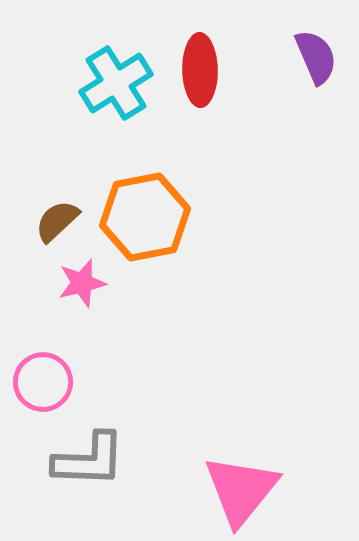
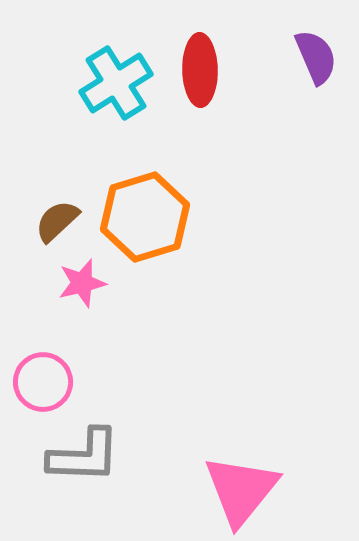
orange hexagon: rotated 6 degrees counterclockwise
gray L-shape: moved 5 px left, 4 px up
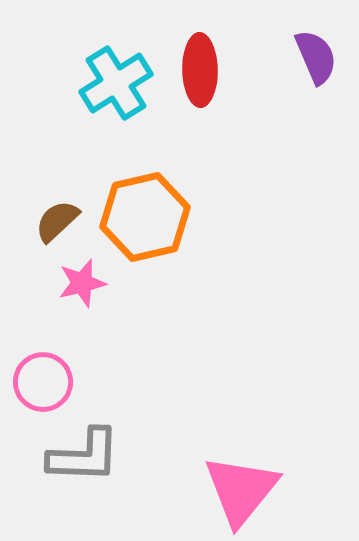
orange hexagon: rotated 4 degrees clockwise
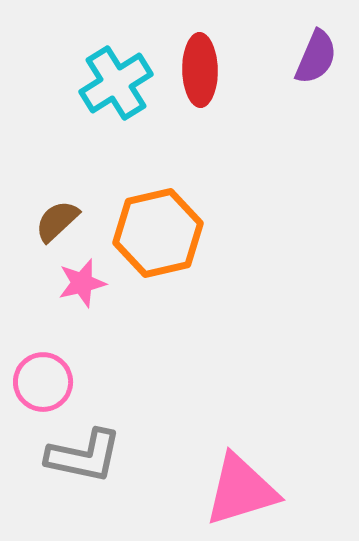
purple semicircle: rotated 46 degrees clockwise
orange hexagon: moved 13 px right, 16 px down
gray L-shape: rotated 10 degrees clockwise
pink triangle: rotated 34 degrees clockwise
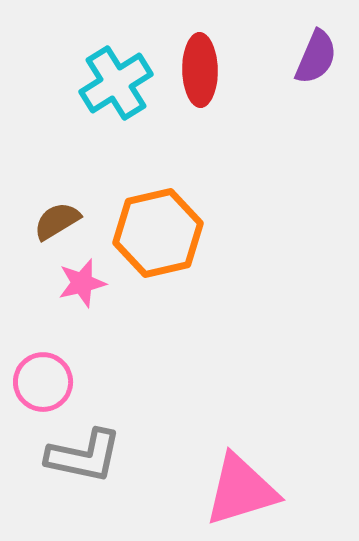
brown semicircle: rotated 12 degrees clockwise
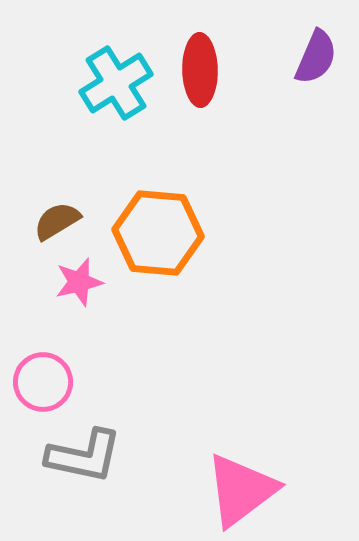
orange hexagon: rotated 18 degrees clockwise
pink star: moved 3 px left, 1 px up
pink triangle: rotated 20 degrees counterclockwise
